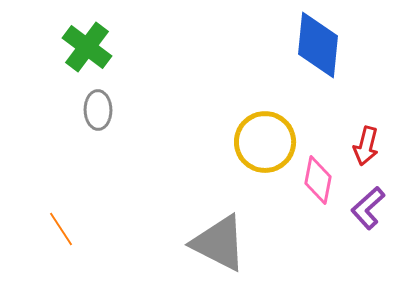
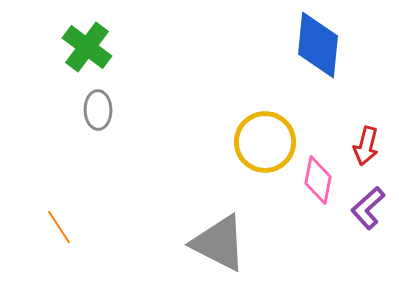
orange line: moved 2 px left, 2 px up
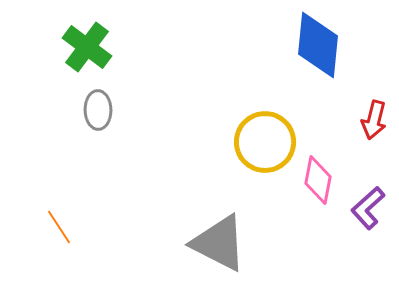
red arrow: moved 8 px right, 26 px up
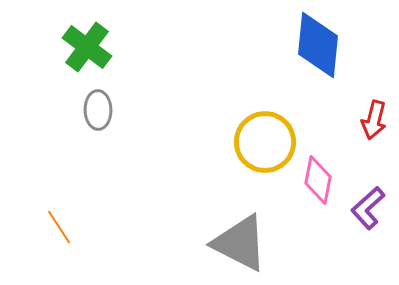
gray triangle: moved 21 px right
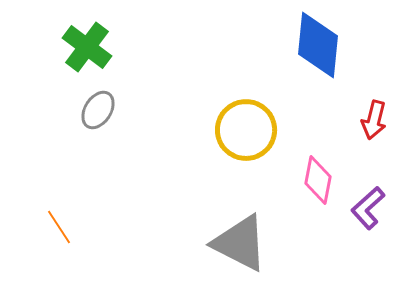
gray ellipse: rotated 33 degrees clockwise
yellow circle: moved 19 px left, 12 px up
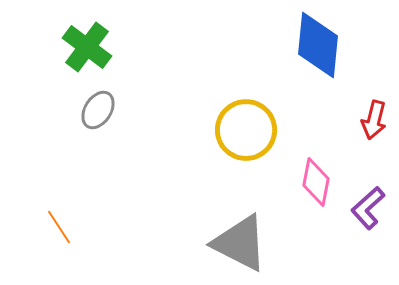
pink diamond: moved 2 px left, 2 px down
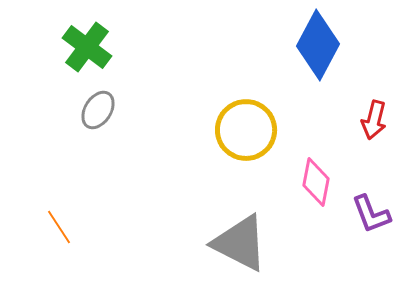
blue diamond: rotated 22 degrees clockwise
purple L-shape: moved 3 px right, 6 px down; rotated 69 degrees counterclockwise
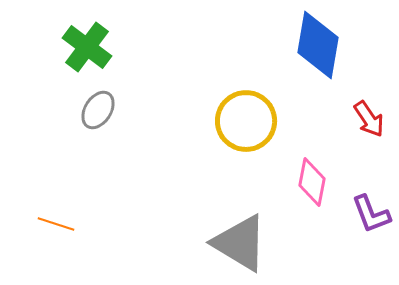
blue diamond: rotated 18 degrees counterclockwise
red arrow: moved 5 px left, 1 px up; rotated 48 degrees counterclockwise
yellow circle: moved 9 px up
pink diamond: moved 4 px left
orange line: moved 3 px left, 3 px up; rotated 39 degrees counterclockwise
gray triangle: rotated 4 degrees clockwise
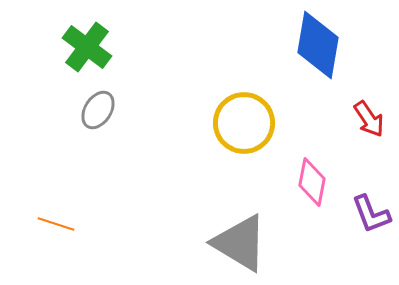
yellow circle: moved 2 px left, 2 px down
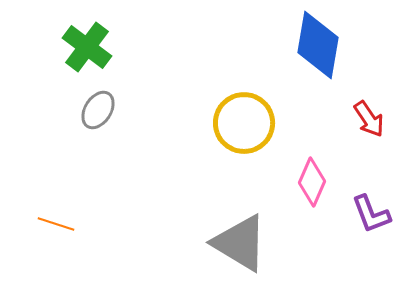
pink diamond: rotated 12 degrees clockwise
